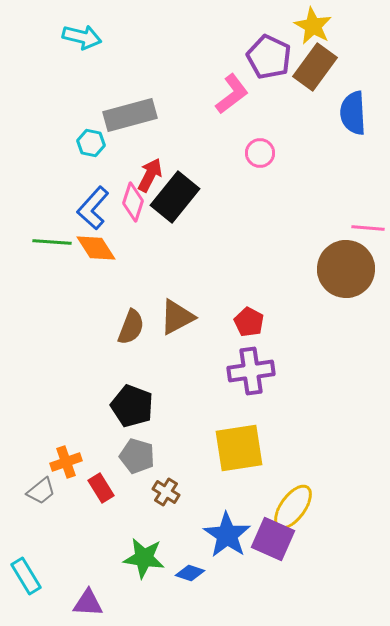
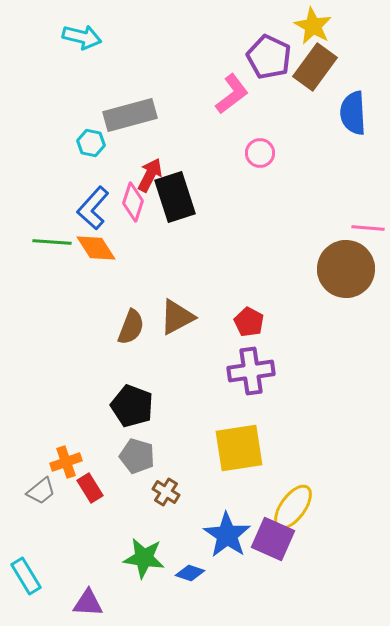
black rectangle: rotated 57 degrees counterclockwise
red rectangle: moved 11 px left
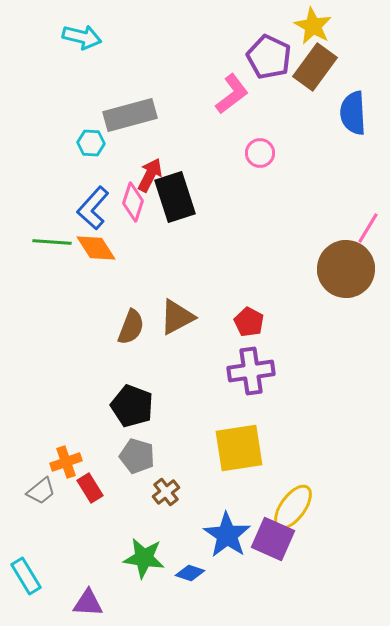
cyan hexagon: rotated 8 degrees counterclockwise
pink line: rotated 64 degrees counterclockwise
brown cross: rotated 20 degrees clockwise
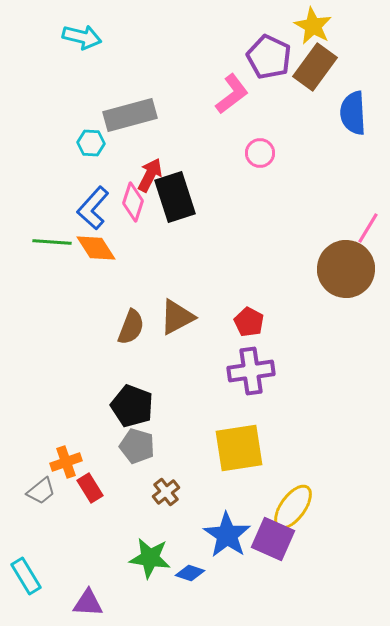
gray pentagon: moved 10 px up
green star: moved 6 px right
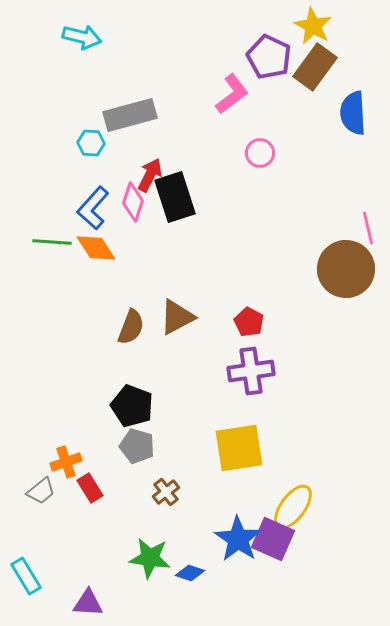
pink line: rotated 44 degrees counterclockwise
blue star: moved 11 px right, 4 px down
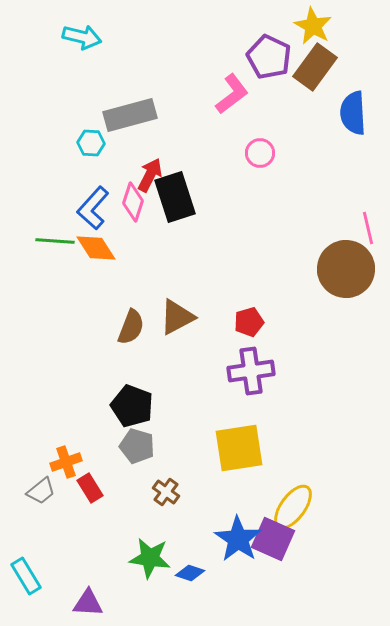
green line: moved 3 px right, 1 px up
red pentagon: rotated 28 degrees clockwise
brown cross: rotated 16 degrees counterclockwise
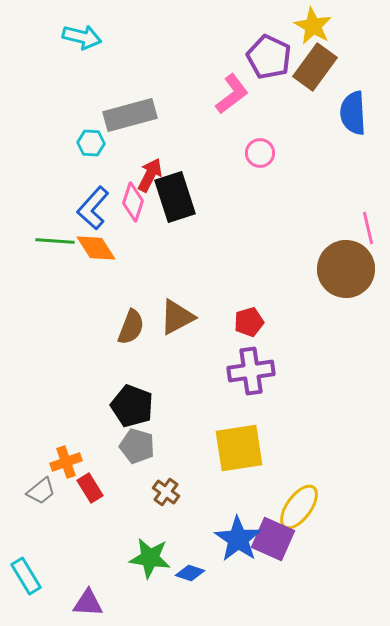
yellow ellipse: moved 6 px right
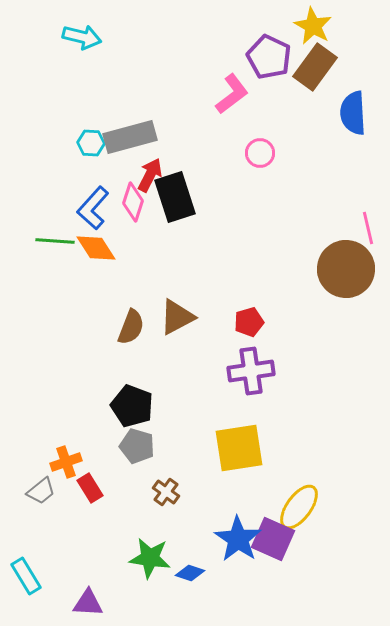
gray rectangle: moved 22 px down
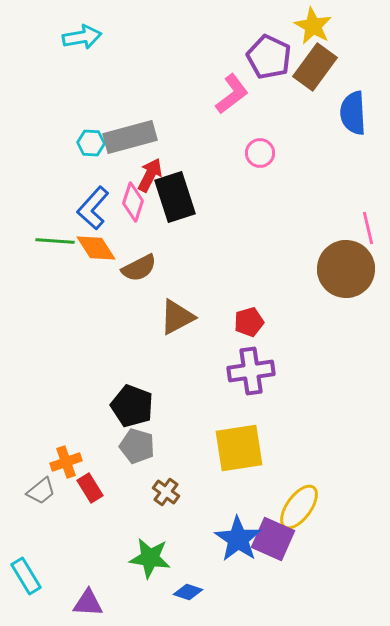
cyan arrow: rotated 24 degrees counterclockwise
brown semicircle: moved 8 px right, 59 px up; rotated 42 degrees clockwise
blue diamond: moved 2 px left, 19 px down
